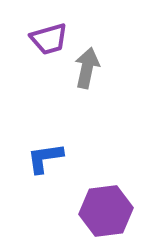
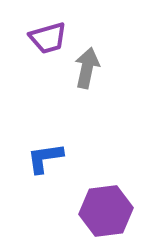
purple trapezoid: moved 1 px left, 1 px up
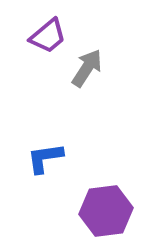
purple trapezoid: moved 2 px up; rotated 24 degrees counterclockwise
gray arrow: rotated 21 degrees clockwise
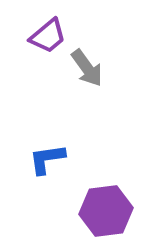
gray arrow: rotated 111 degrees clockwise
blue L-shape: moved 2 px right, 1 px down
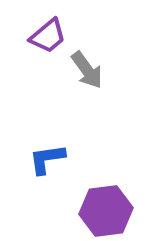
gray arrow: moved 2 px down
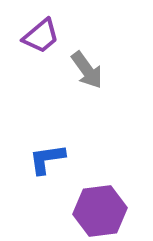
purple trapezoid: moved 7 px left
purple hexagon: moved 6 px left
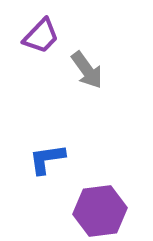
purple trapezoid: rotated 6 degrees counterclockwise
